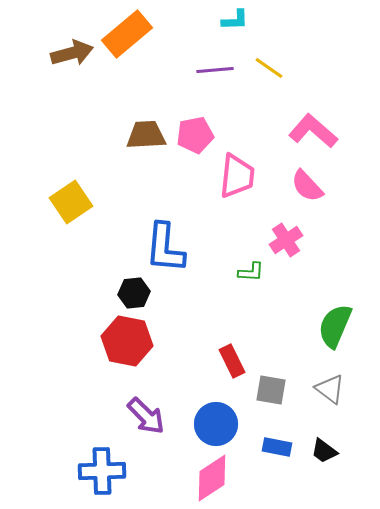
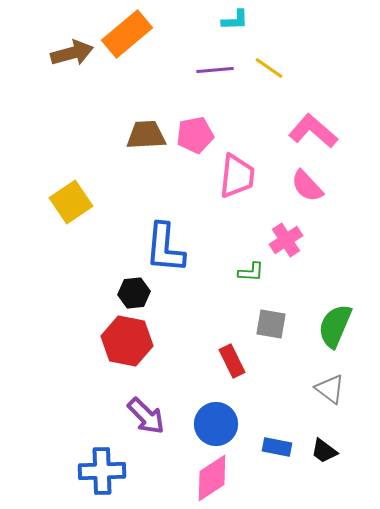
gray square: moved 66 px up
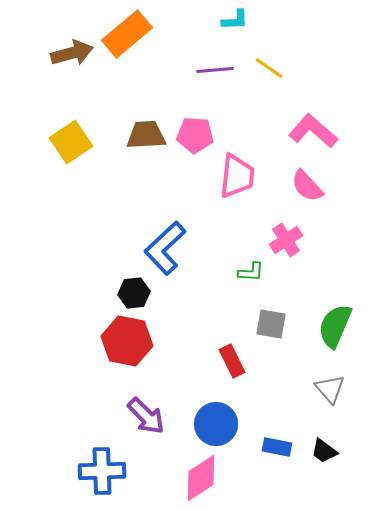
pink pentagon: rotated 15 degrees clockwise
yellow square: moved 60 px up
blue L-shape: rotated 42 degrees clockwise
gray triangle: rotated 12 degrees clockwise
pink diamond: moved 11 px left
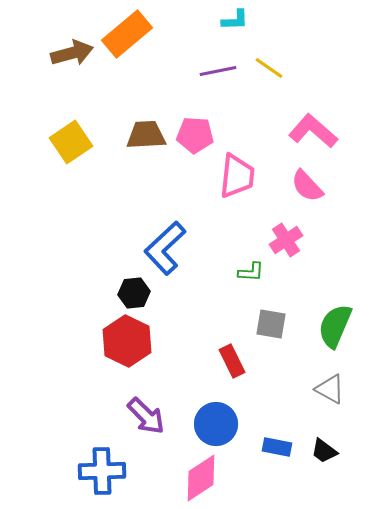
purple line: moved 3 px right, 1 px down; rotated 6 degrees counterclockwise
red hexagon: rotated 15 degrees clockwise
gray triangle: rotated 20 degrees counterclockwise
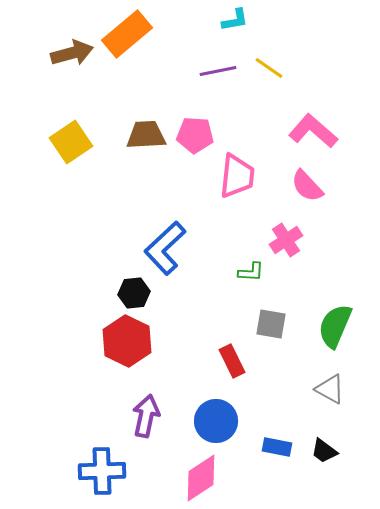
cyan L-shape: rotated 8 degrees counterclockwise
purple arrow: rotated 123 degrees counterclockwise
blue circle: moved 3 px up
